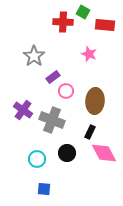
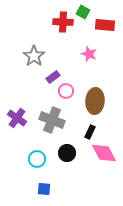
purple cross: moved 6 px left, 8 px down
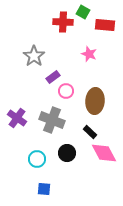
black rectangle: rotated 72 degrees counterclockwise
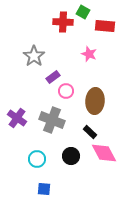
red rectangle: moved 1 px down
black circle: moved 4 px right, 3 px down
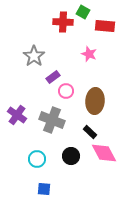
purple cross: moved 3 px up
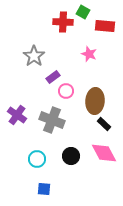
black rectangle: moved 14 px right, 8 px up
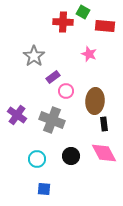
black rectangle: rotated 40 degrees clockwise
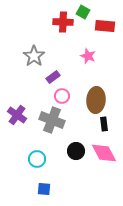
pink star: moved 1 px left, 2 px down
pink circle: moved 4 px left, 5 px down
brown ellipse: moved 1 px right, 1 px up
black circle: moved 5 px right, 5 px up
